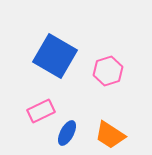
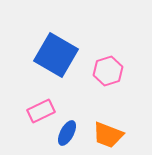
blue square: moved 1 px right, 1 px up
orange trapezoid: moved 2 px left; rotated 12 degrees counterclockwise
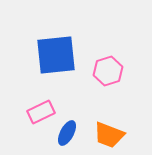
blue square: rotated 36 degrees counterclockwise
pink rectangle: moved 1 px down
orange trapezoid: moved 1 px right
